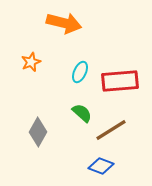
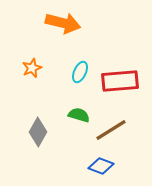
orange arrow: moved 1 px left
orange star: moved 1 px right, 6 px down
green semicircle: moved 3 px left, 2 px down; rotated 25 degrees counterclockwise
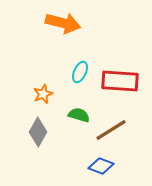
orange star: moved 11 px right, 26 px down
red rectangle: rotated 9 degrees clockwise
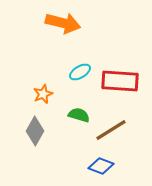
cyan ellipse: rotated 35 degrees clockwise
gray diamond: moved 3 px left, 1 px up
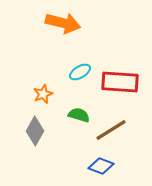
red rectangle: moved 1 px down
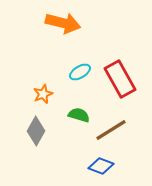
red rectangle: moved 3 px up; rotated 57 degrees clockwise
gray diamond: moved 1 px right
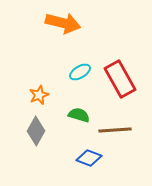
orange star: moved 4 px left, 1 px down
brown line: moved 4 px right; rotated 28 degrees clockwise
blue diamond: moved 12 px left, 8 px up
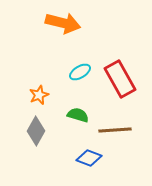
green semicircle: moved 1 px left
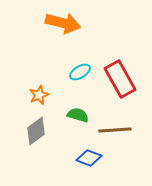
gray diamond: rotated 24 degrees clockwise
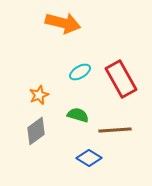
red rectangle: moved 1 px right
blue diamond: rotated 10 degrees clockwise
